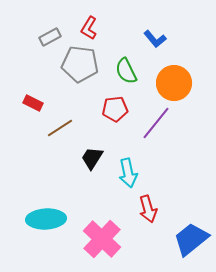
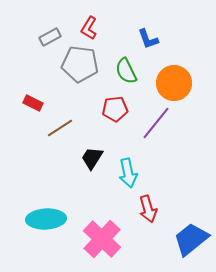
blue L-shape: moved 7 px left; rotated 20 degrees clockwise
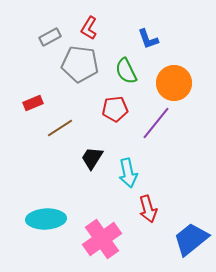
red rectangle: rotated 48 degrees counterclockwise
pink cross: rotated 12 degrees clockwise
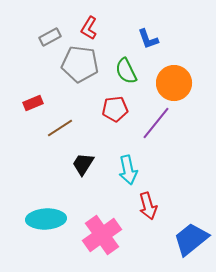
black trapezoid: moved 9 px left, 6 px down
cyan arrow: moved 3 px up
red arrow: moved 3 px up
pink cross: moved 4 px up
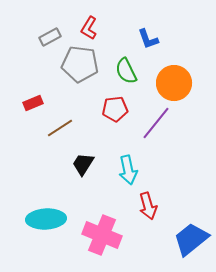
pink cross: rotated 33 degrees counterclockwise
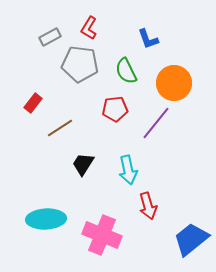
red rectangle: rotated 30 degrees counterclockwise
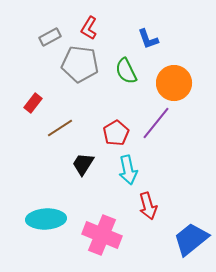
red pentagon: moved 1 px right, 24 px down; rotated 25 degrees counterclockwise
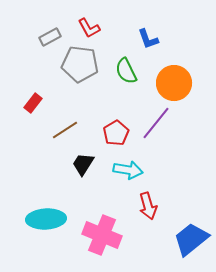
red L-shape: rotated 60 degrees counterclockwise
brown line: moved 5 px right, 2 px down
cyan arrow: rotated 68 degrees counterclockwise
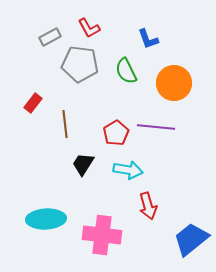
purple line: moved 4 px down; rotated 57 degrees clockwise
brown line: moved 6 px up; rotated 64 degrees counterclockwise
pink cross: rotated 15 degrees counterclockwise
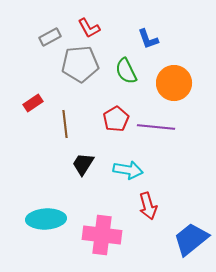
gray pentagon: rotated 12 degrees counterclockwise
red rectangle: rotated 18 degrees clockwise
red pentagon: moved 14 px up
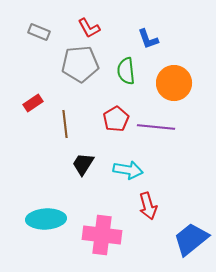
gray rectangle: moved 11 px left, 5 px up; rotated 50 degrees clockwise
green semicircle: rotated 20 degrees clockwise
